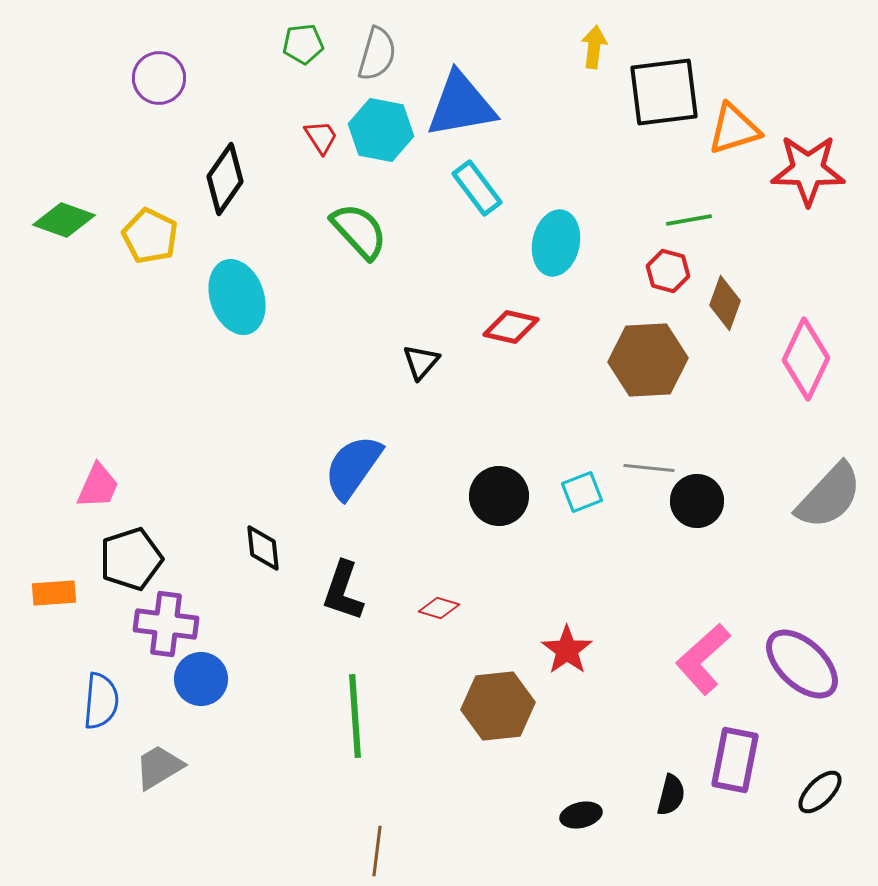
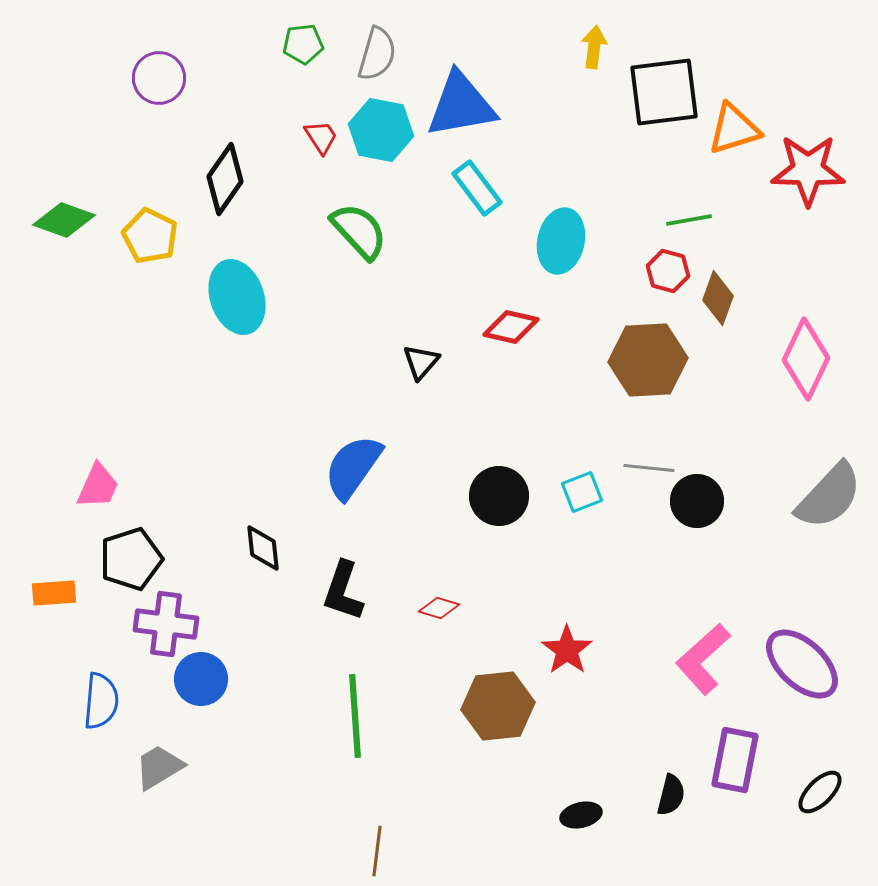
cyan ellipse at (556, 243): moved 5 px right, 2 px up
brown diamond at (725, 303): moved 7 px left, 5 px up
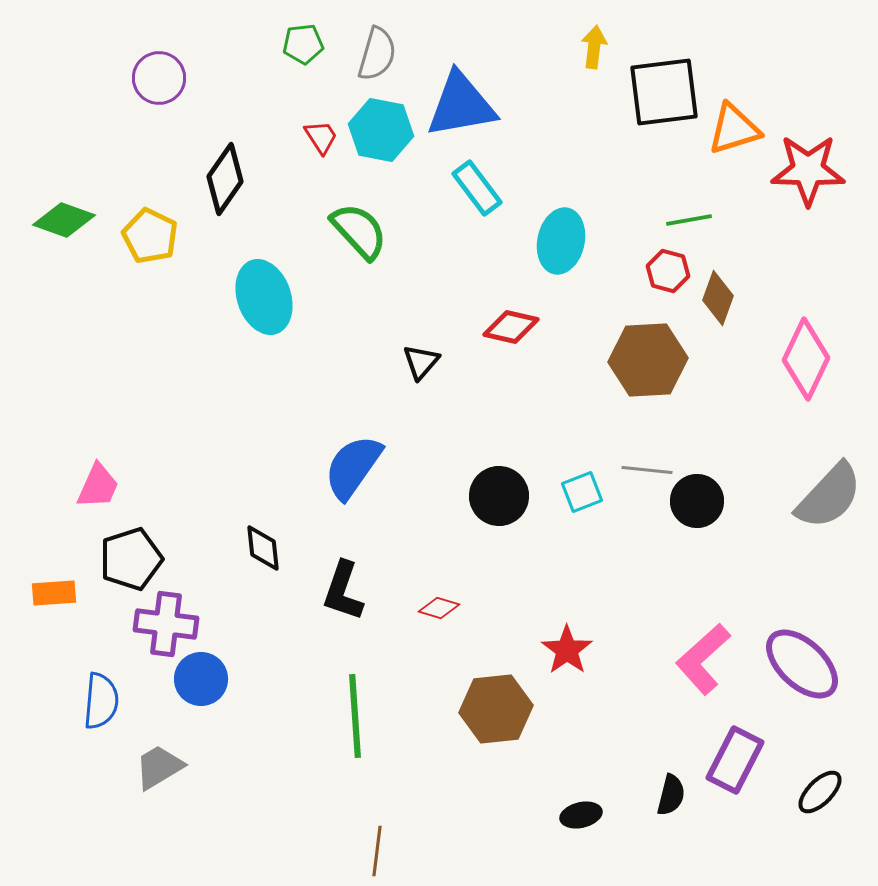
cyan ellipse at (237, 297): moved 27 px right
gray line at (649, 468): moved 2 px left, 2 px down
brown hexagon at (498, 706): moved 2 px left, 3 px down
purple rectangle at (735, 760): rotated 16 degrees clockwise
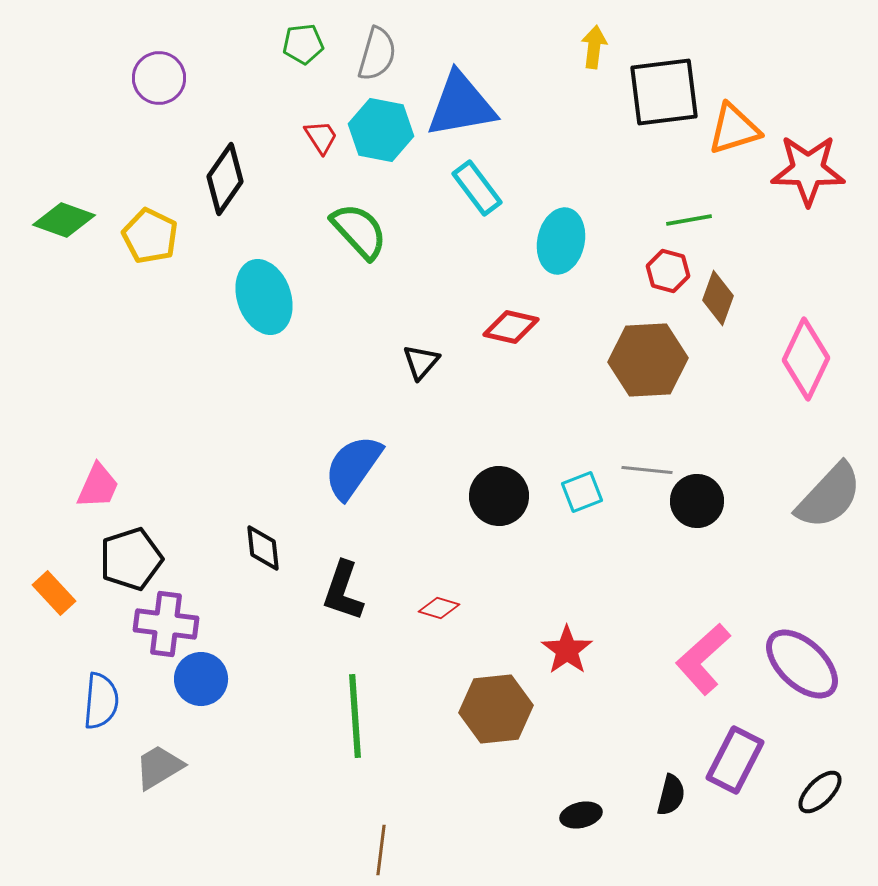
orange rectangle at (54, 593): rotated 51 degrees clockwise
brown line at (377, 851): moved 4 px right, 1 px up
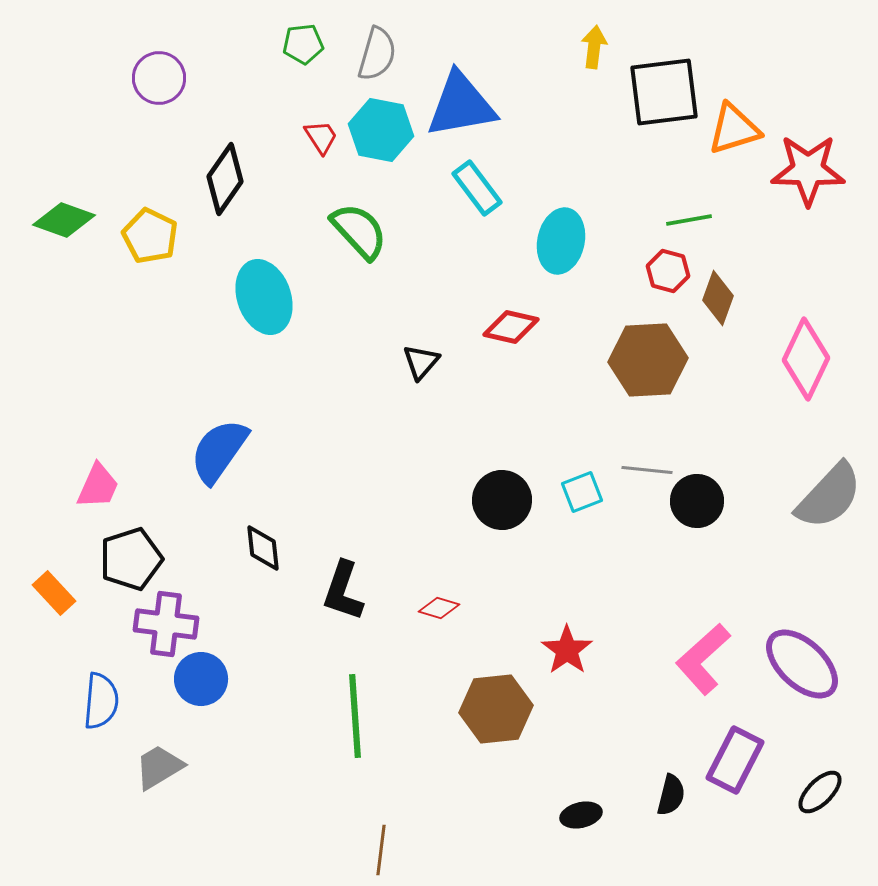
blue semicircle at (353, 467): moved 134 px left, 16 px up
black circle at (499, 496): moved 3 px right, 4 px down
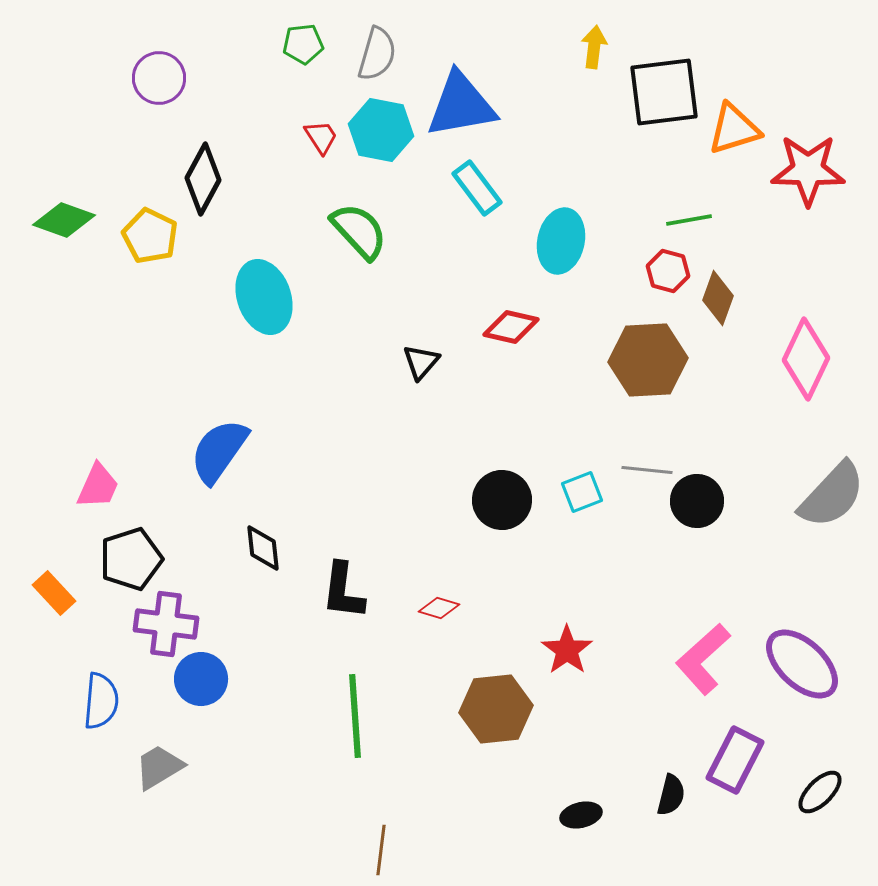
black diamond at (225, 179): moved 22 px left; rotated 6 degrees counterclockwise
gray semicircle at (829, 496): moved 3 px right, 1 px up
black L-shape at (343, 591): rotated 12 degrees counterclockwise
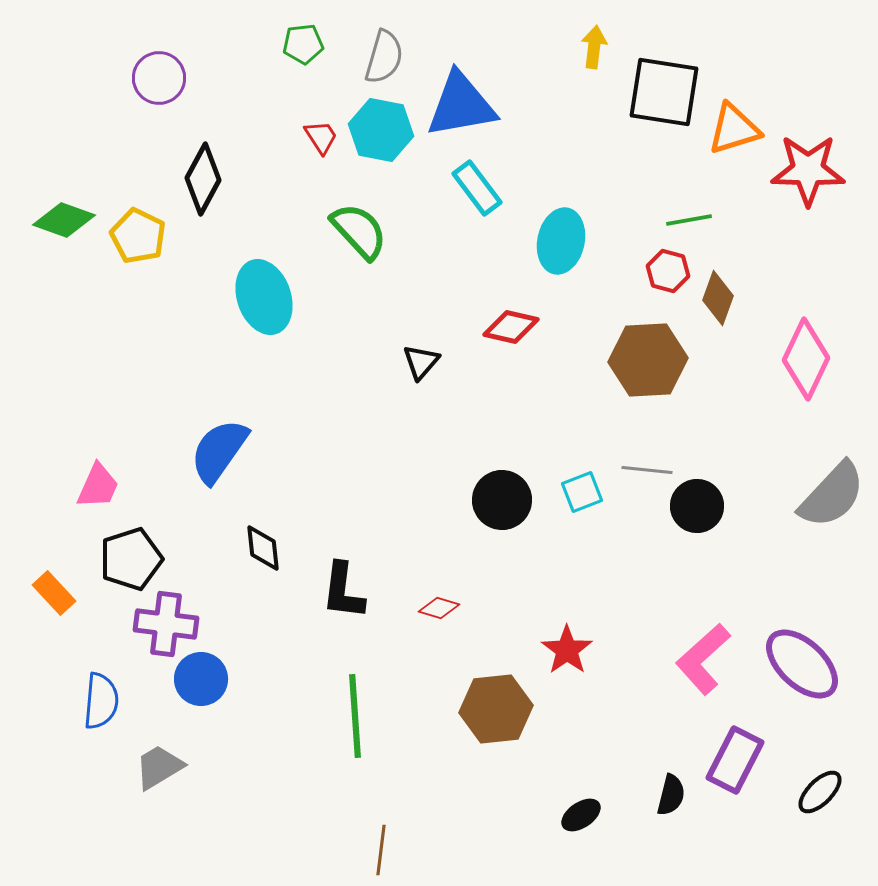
gray semicircle at (377, 54): moved 7 px right, 3 px down
black square at (664, 92): rotated 16 degrees clockwise
yellow pentagon at (150, 236): moved 12 px left
black circle at (697, 501): moved 5 px down
black ellipse at (581, 815): rotated 21 degrees counterclockwise
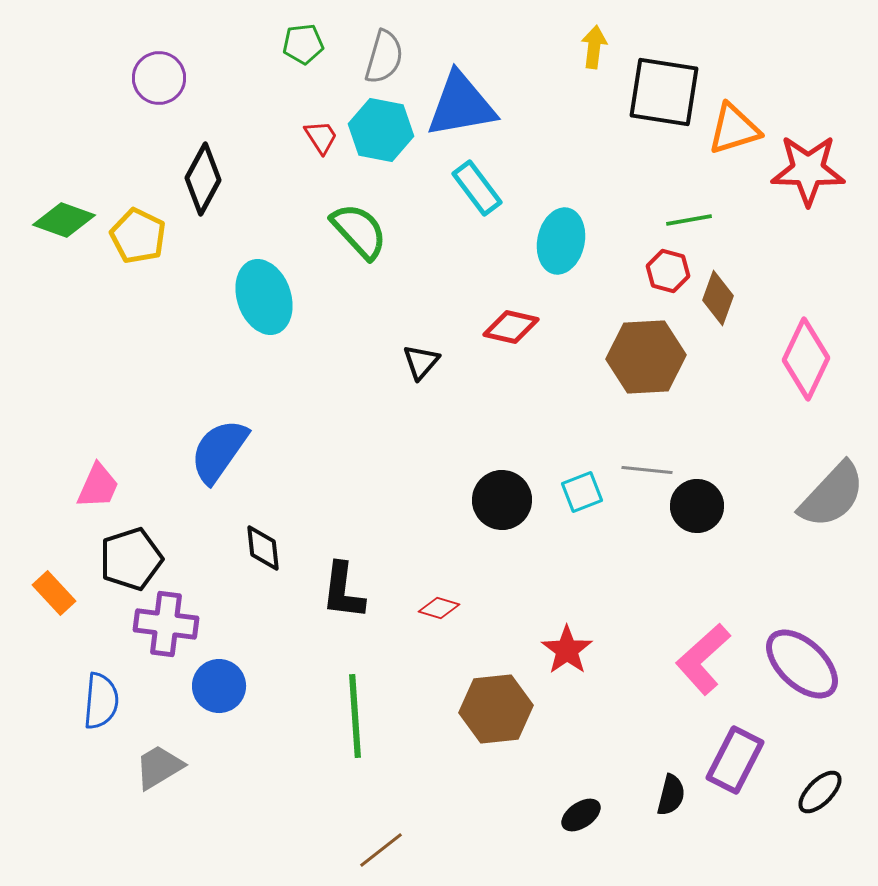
brown hexagon at (648, 360): moved 2 px left, 3 px up
blue circle at (201, 679): moved 18 px right, 7 px down
brown line at (381, 850): rotated 45 degrees clockwise
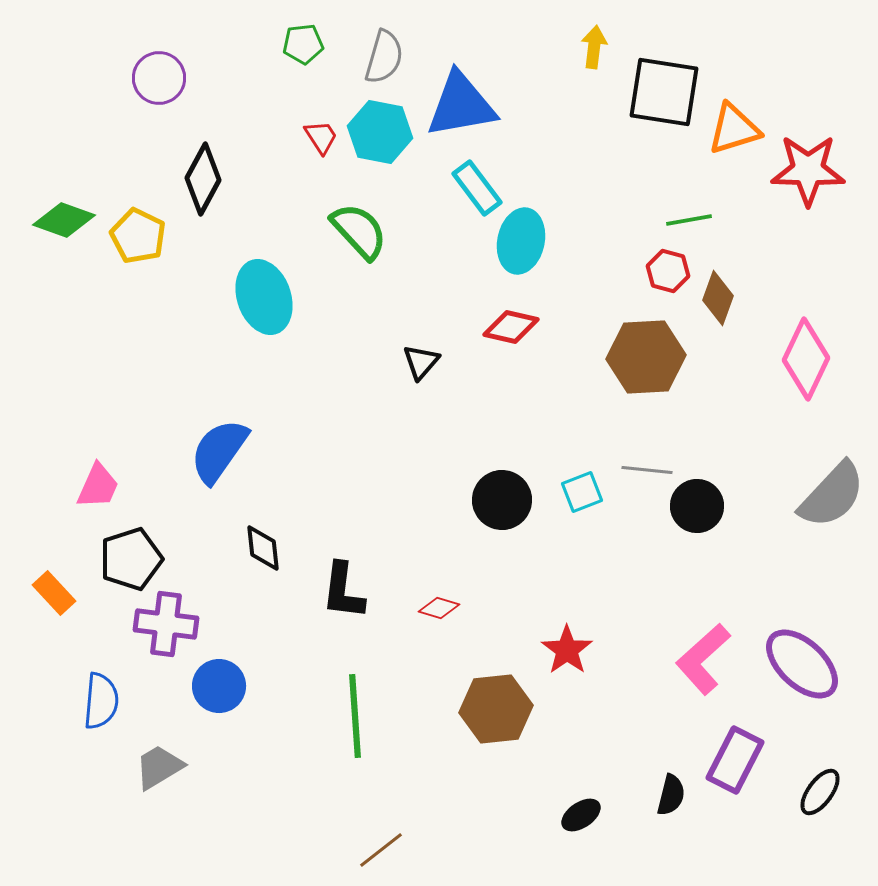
cyan hexagon at (381, 130): moved 1 px left, 2 px down
cyan ellipse at (561, 241): moved 40 px left
black ellipse at (820, 792): rotated 9 degrees counterclockwise
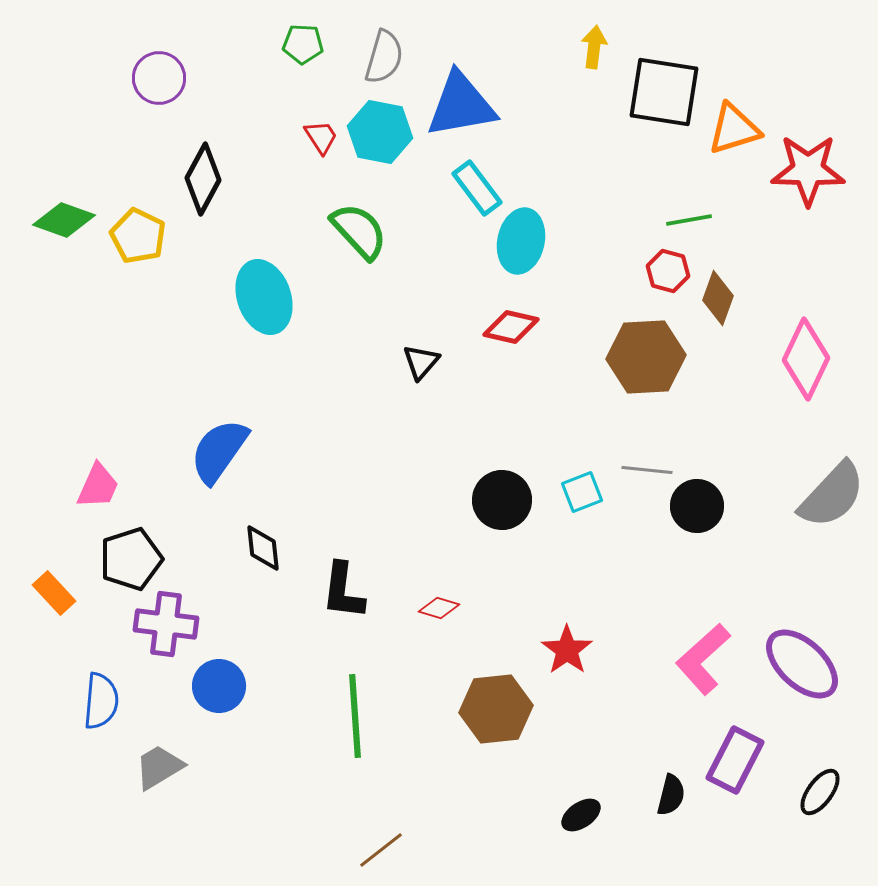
green pentagon at (303, 44): rotated 9 degrees clockwise
